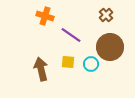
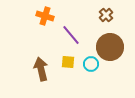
purple line: rotated 15 degrees clockwise
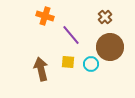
brown cross: moved 1 px left, 2 px down
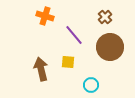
purple line: moved 3 px right
cyan circle: moved 21 px down
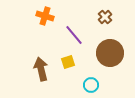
brown circle: moved 6 px down
yellow square: rotated 24 degrees counterclockwise
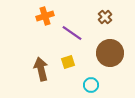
orange cross: rotated 36 degrees counterclockwise
purple line: moved 2 px left, 2 px up; rotated 15 degrees counterclockwise
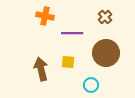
orange cross: rotated 30 degrees clockwise
purple line: rotated 35 degrees counterclockwise
brown circle: moved 4 px left
yellow square: rotated 24 degrees clockwise
